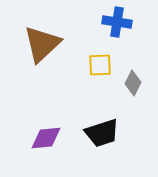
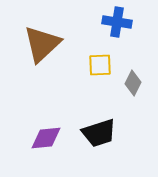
black trapezoid: moved 3 px left
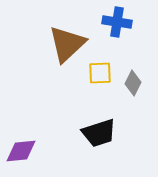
brown triangle: moved 25 px right
yellow square: moved 8 px down
purple diamond: moved 25 px left, 13 px down
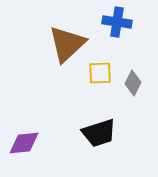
purple diamond: moved 3 px right, 8 px up
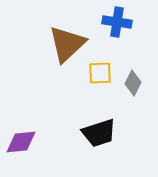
purple diamond: moved 3 px left, 1 px up
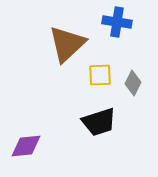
yellow square: moved 2 px down
black trapezoid: moved 11 px up
purple diamond: moved 5 px right, 4 px down
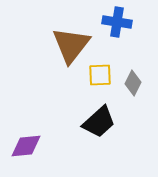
brown triangle: moved 4 px right, 1 px down; rotated 9 degrees counterclockwise
black trapezoid: rotated 24 degrees counterclockwise
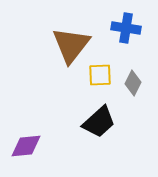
blue cross: moved 9 px right, 6 px down
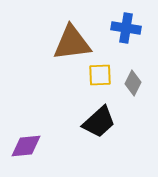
brown triangle: moved 1 px right, 2 px up; rotated 45 degrees clockwise
